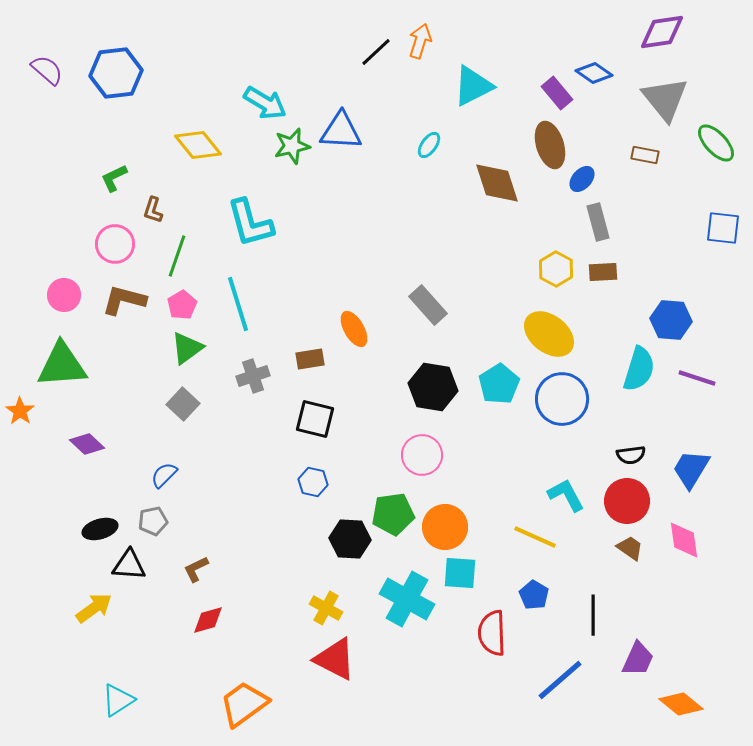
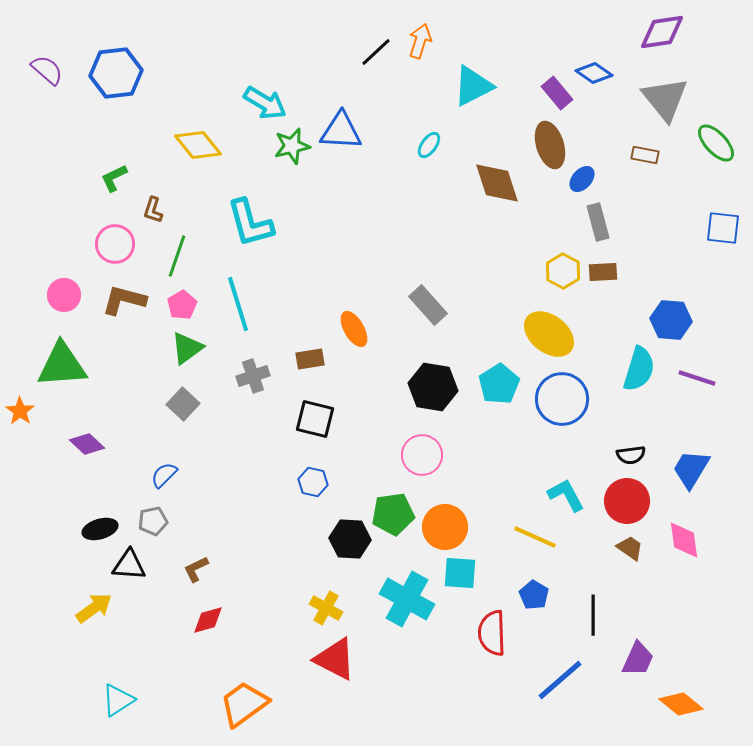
yellow hexagon at (556, 269): moved 7 px right, 2 px down
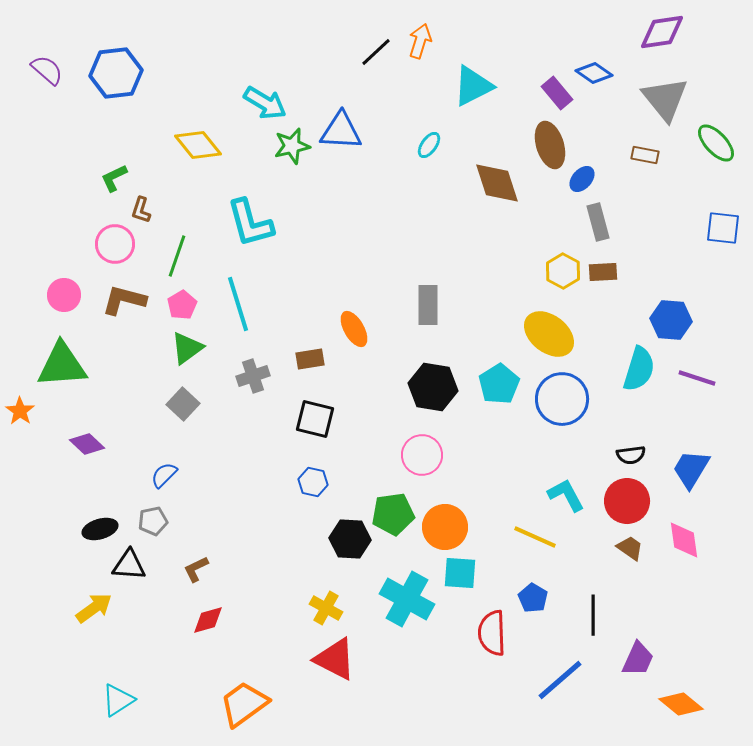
brown L-shape at (153, 210): moved 12 px left
gray rectangle at (428, 305): rotated 42 degrees clockwise
blue pentagon at (534, 595): moved 1 px left, 3 px down
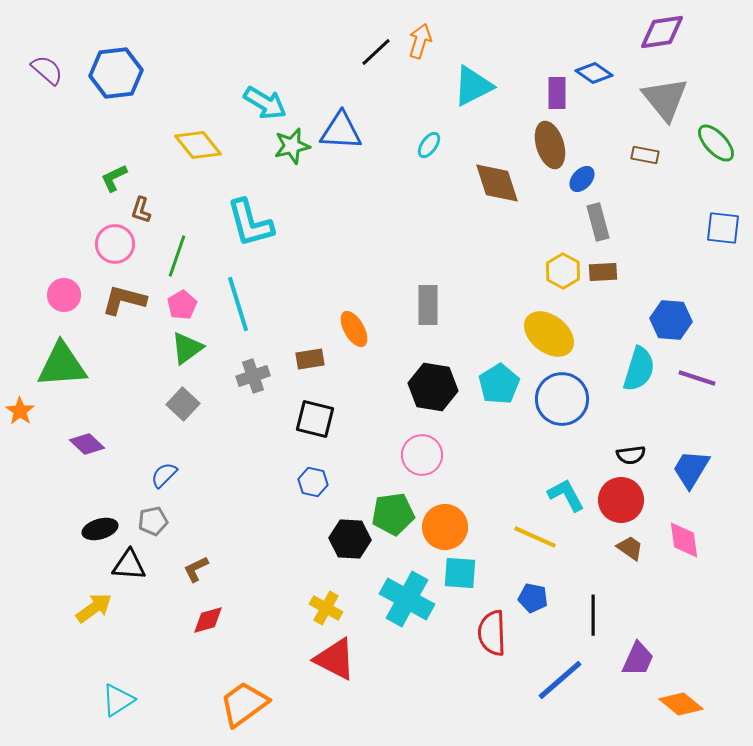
purple rectangle at (557, 93): rotated 40 degrees clockwise
red circle at (627, 501): moved 6 px left, 1 px up
blue pentagon at (533, 598): rotated 20 degrees counterclockwise
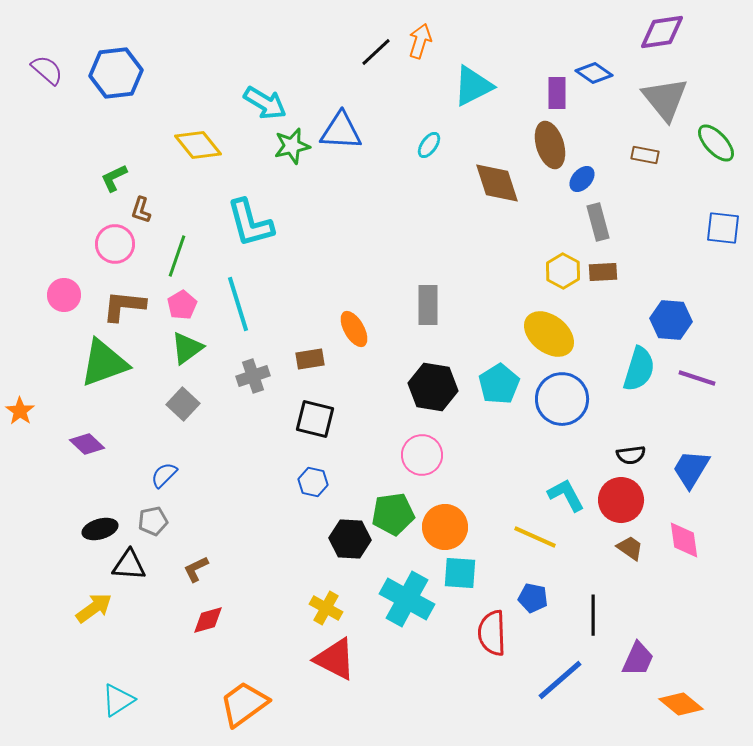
brown L-shape at (124, 300): moved 6 px down; rotated 9 degrees counterclockwise
green triangle at (62, 365): moved 42 px right, 2 px up; rotated 16 degrees counterclockwise
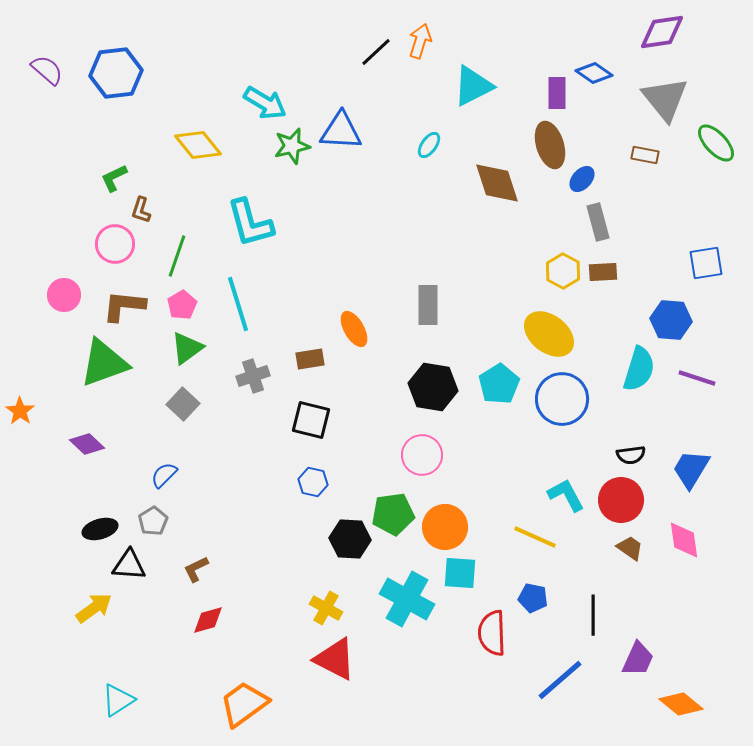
blue square at (723, 228): moved 17 px left, 35 px down; rotated 15 degrees counterclockwise
black square at (315, 419): moved 4 px left, 1 px down
gray pentagon at (153, 521): rotated 20 degrees counterclockwise
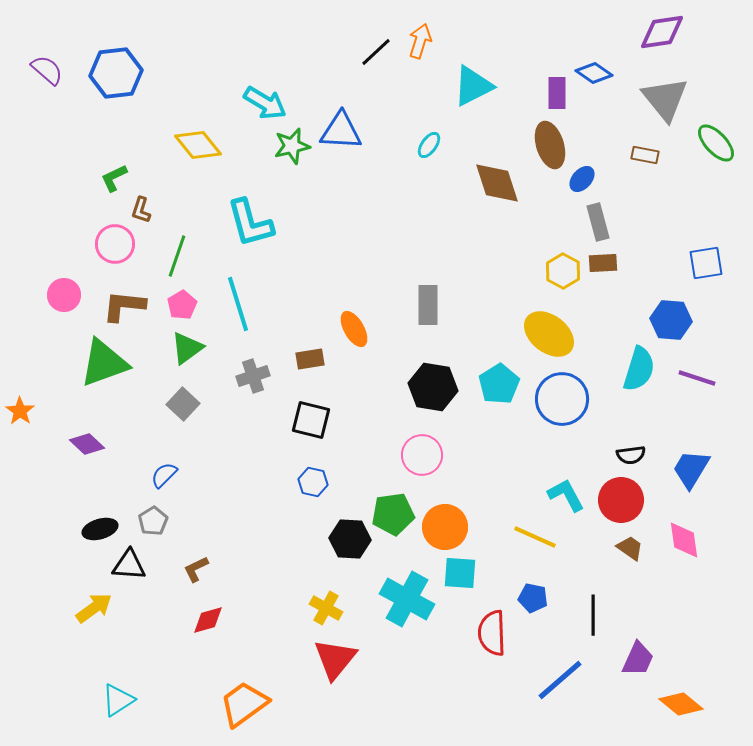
brown rectangle at (603, 272): moved 9 px up
red triangle at (335, 659): rotated 42 degrees clockwise
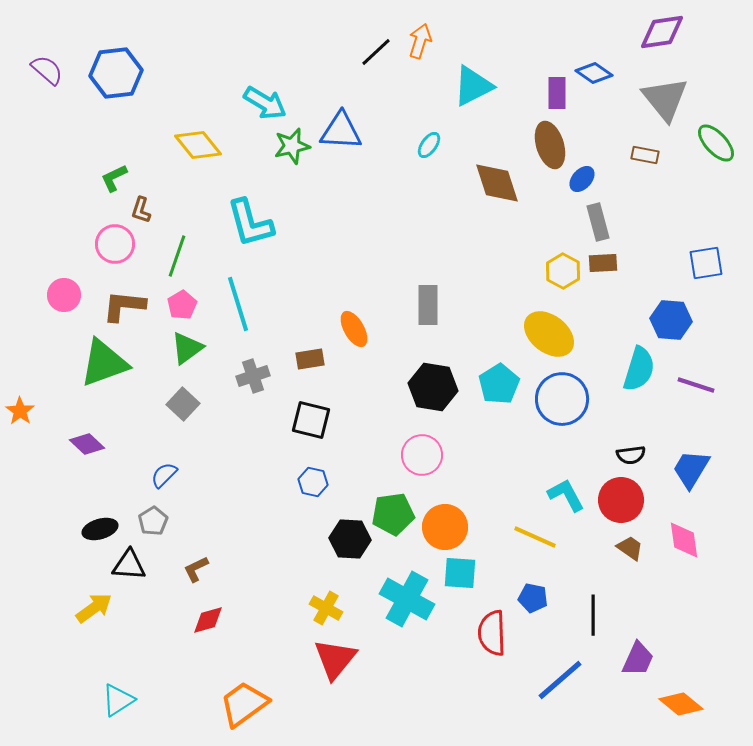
purple line at (697, 378): moved 1 px left, 7 px down
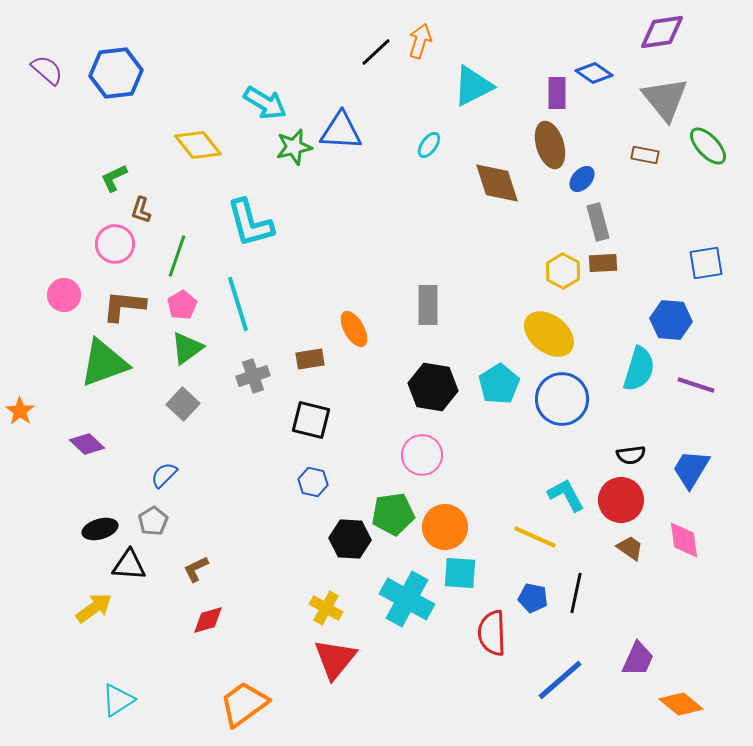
green ellipse at (716, 143): moved 8 px left, 3 px down
green star at (292, 146): moved 2 px right, 1 px down
black line at (593, 615): moved 17 px left, 22 px up; rotated 12 degrees clockwise
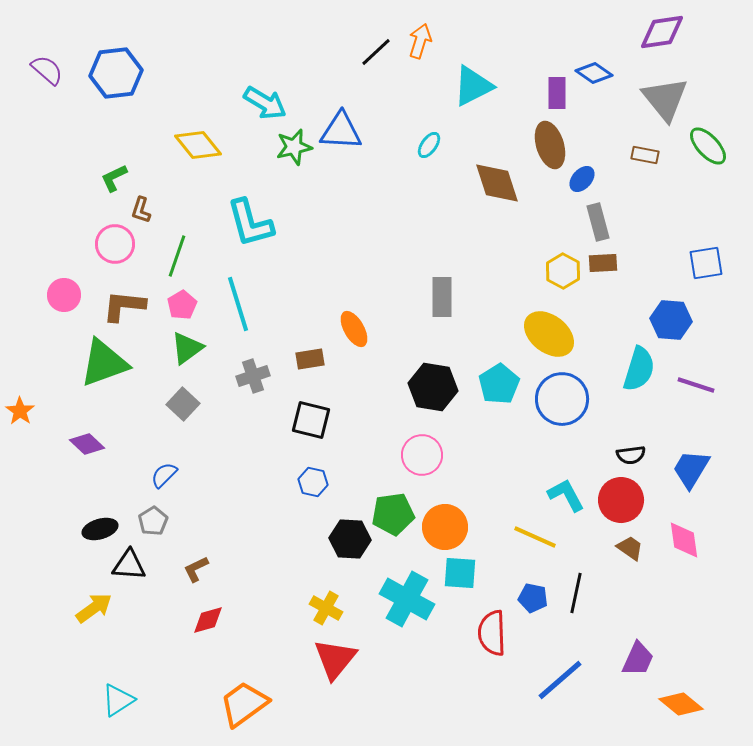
gray rectangle at (428, 305): moved 14 px right, 8 px up
